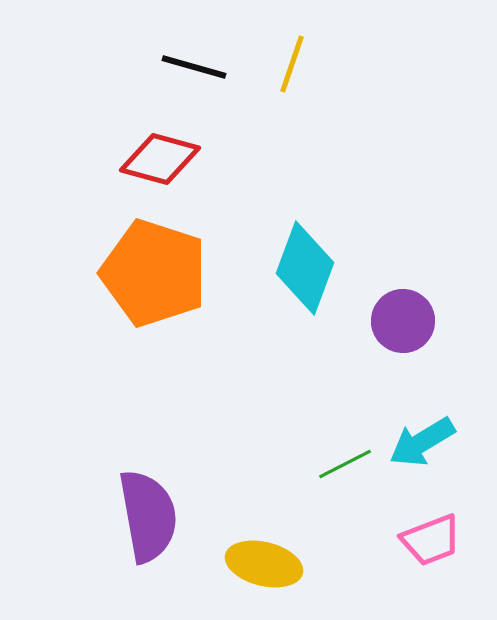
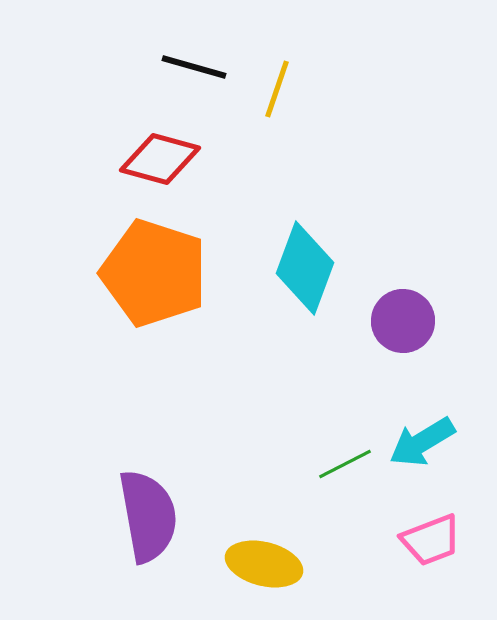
yellow line: moved 15 px left, 25 px down
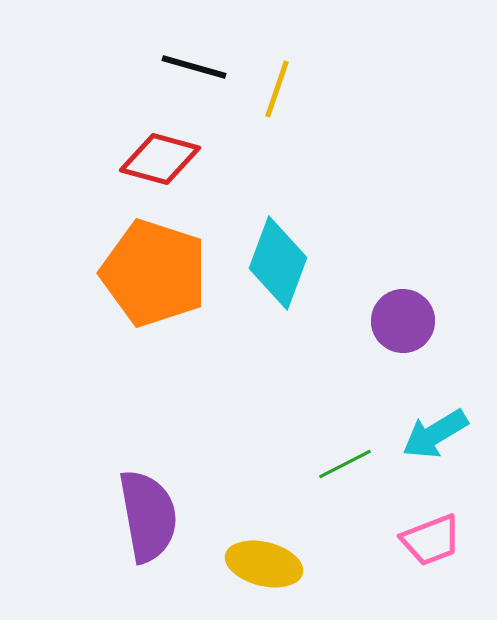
cyan diamond: moved 27 px left, 5 px up
cyan arrow: moved 13 px right, 8 px up
